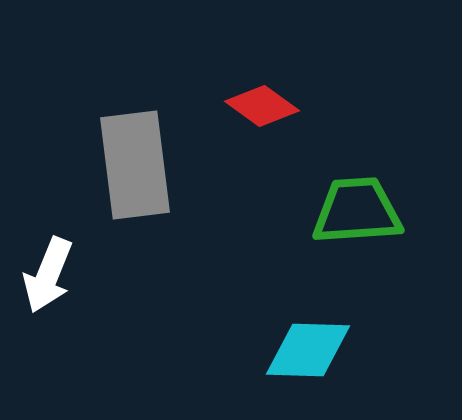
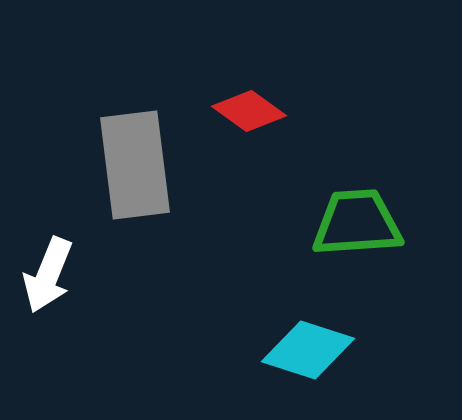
red diamond: moved 13 px left, 5 px down
green trapezoid: moved 12 px down
cyan diamond: rotated 16 degrees clockwise
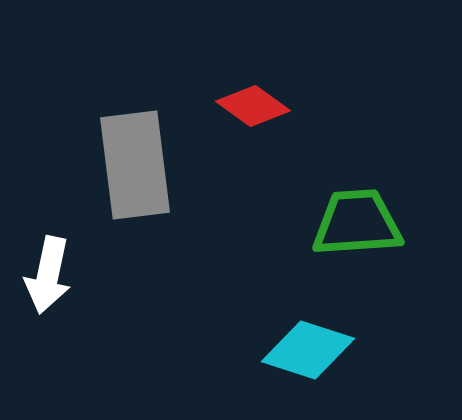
red diamond: moved 4 px right, 5 px up
white arrow: rotated 10 degrees counterclockwise
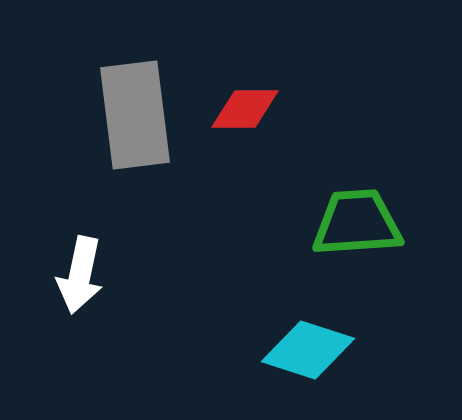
red diamond: moved 8 px left, 3 px down; rotated 36 degrees counterclockwise
gray rectangle: moved 50 px up
white arrow: moved 32 px right
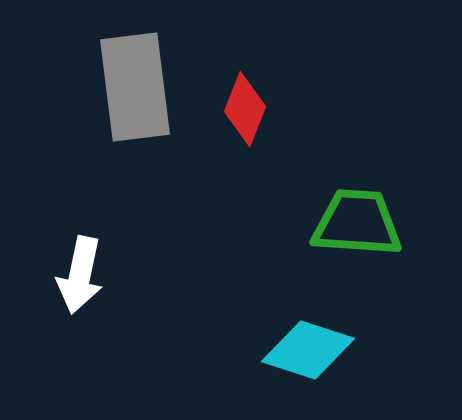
red diamond: rotated 68 degrees counterclockwise
gray rectangle: moved 28 px up
green trapezoid: rotated 8 degrees clockwise
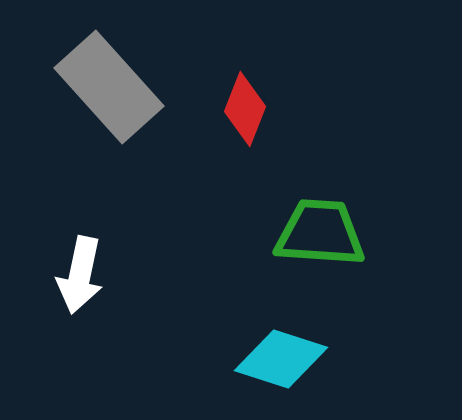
gray rectangle: moved 26 px left; rotated 35 degrees counterclockwise
green trapezoid: moved 37 px left, 10 px down
cyan diamond: moved 27 px left, 9 px down
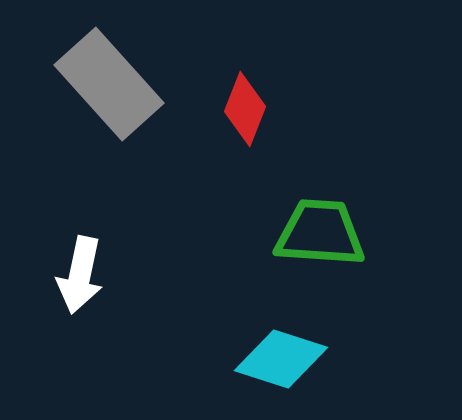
gray rectangle: moved 3 px up
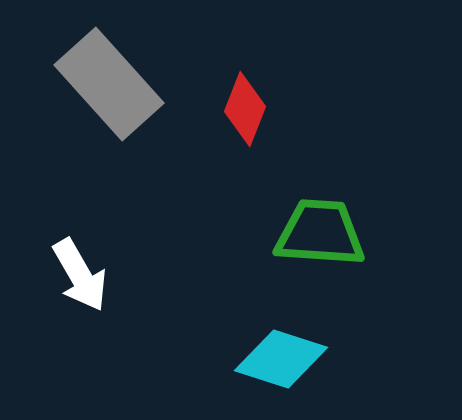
white arrow: rotated 42 degrees counterclockwise
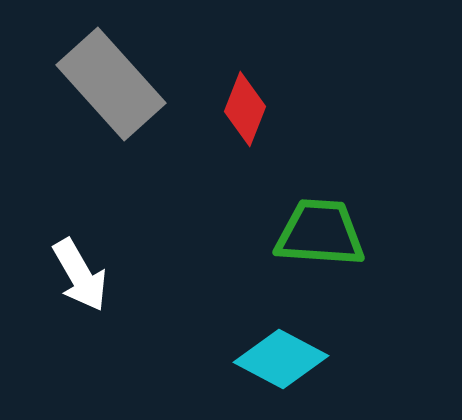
gray rectangle: moved 2 px right
cyan diamond: rotated 10 degrees clockwise
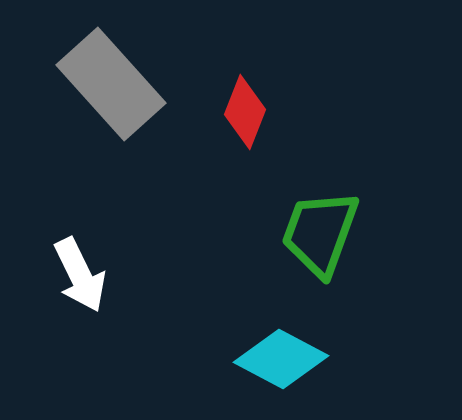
red diamond: moved 3 px down
green trapezoid: rotated 74 degrees counterclockwise
white arrow: rotated 4 degrees clockwise
